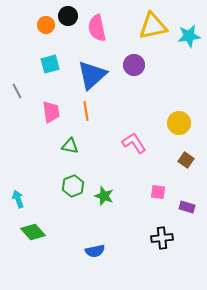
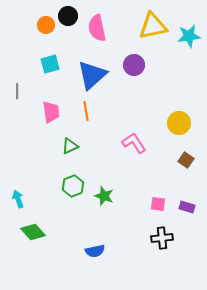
gray line: rotated 28 degrees clockwise
green triangle: rotated 36 degrees counterclockwise
pink square: moved 12 px down
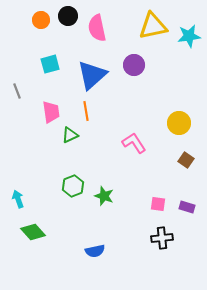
orange circle: moved 5 px left, 5 px up
gray line: rotated 21 degrees counterclockwise
green triangle: moved 11 px up
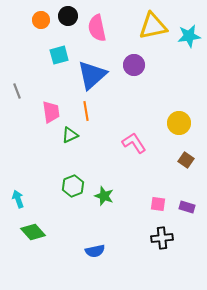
cyan square: moved 9 px right, 9 px up
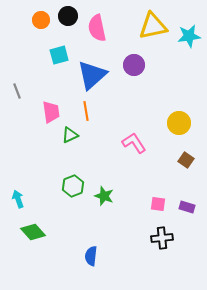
blue semicircle: moved 4 px left, 5 px down; rotated 108 degrees clockwise
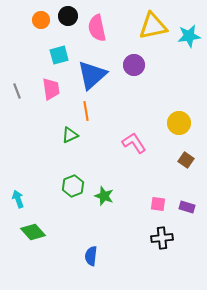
pink trapezoid: moved 23 px up
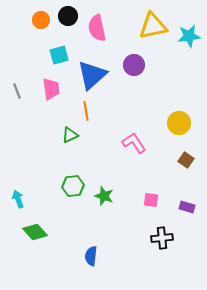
green hexagon: rotated 15 degrees clockwise
pink square: moved 7 px left, 4 px up
green diamond: moved 2 px right
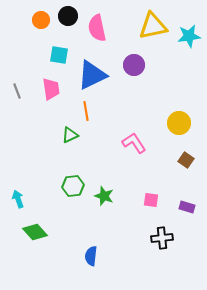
cyan square: rotated 24 degrees clockwise
blue triangle: rotated 16 degrees clockwise
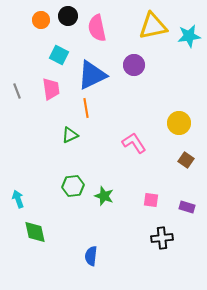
cyan square: rotated 18 degrees clockwise
orange line: moved 3 px up
green diamond: rotated 30 degrees clockwise
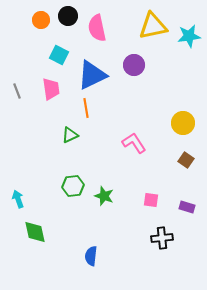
yellow circle: moved 4 px right
